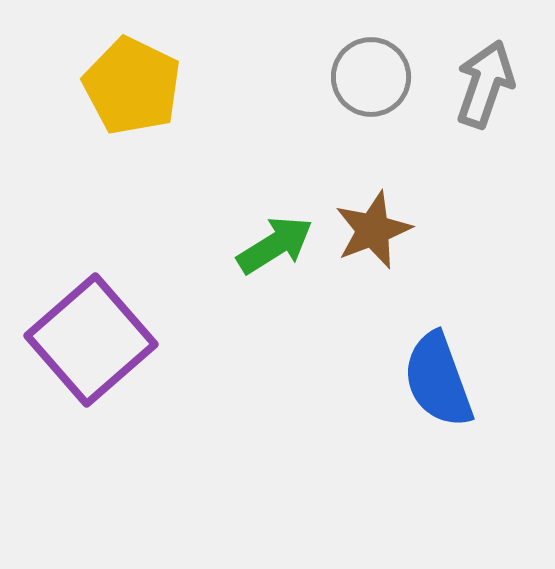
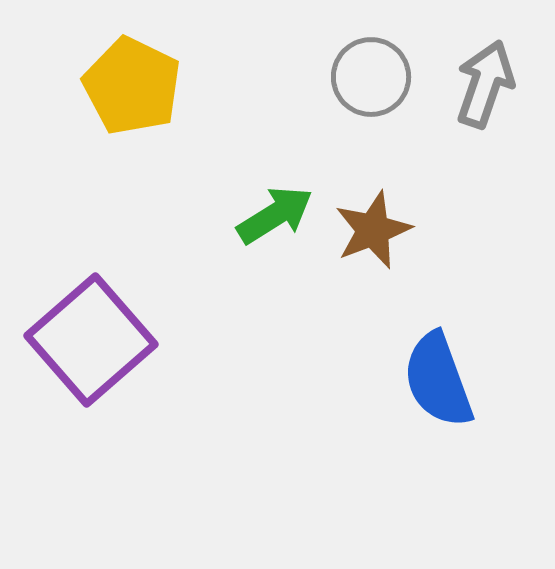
green arrow: moved 30 px up
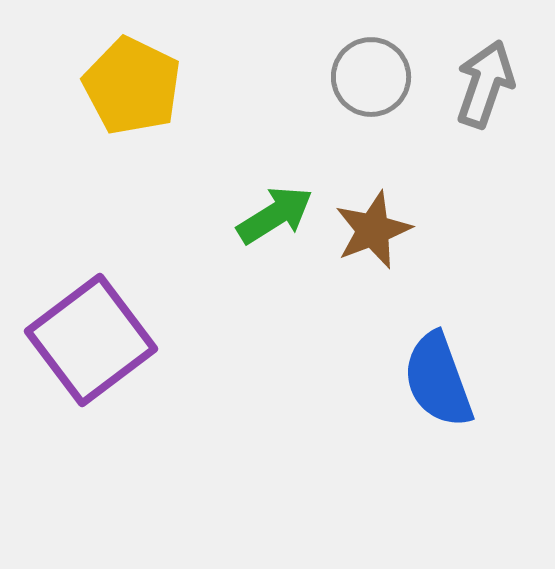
purple square: rotated 4 degrees clockwise
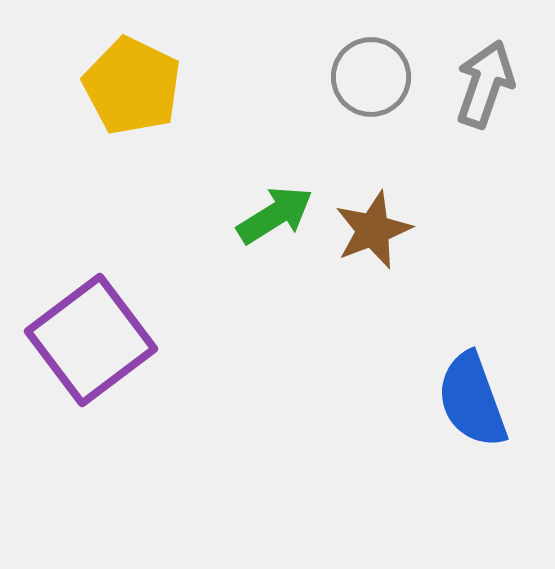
blue semicircle: moved 34 px right, 20 px down
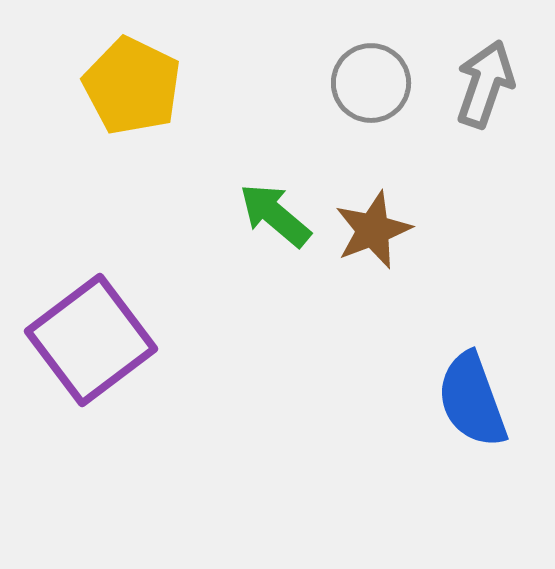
gray circle: moved 6 px down
green arrow: rotated 108 degrees counterclockwise
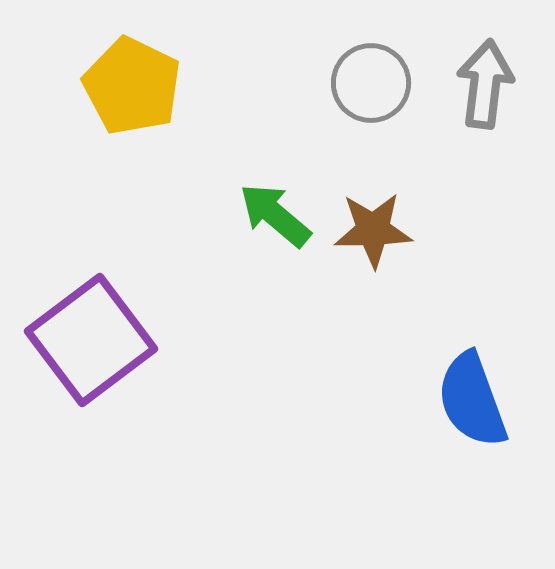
gray arrow: rotated 12 degrees counterclockwise
brown star: rotated 20 degrees clockwise
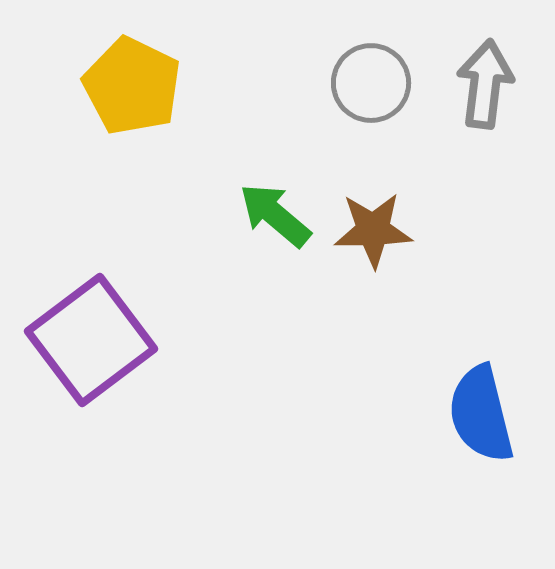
blue semicircle: moved 9 px right, 14 px down; rotated 6 degrees clockwise
